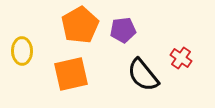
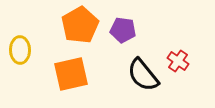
purple pentagon: rotated 15 degrees clockwise
yellow ellipse: moved 2 px left, 1 px up
red cross: moved 3 px left, 3 px down
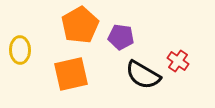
purple pentagon: moved 2 px left, 7 px down
black semicircle: rotated 21 degrees counterclockwise
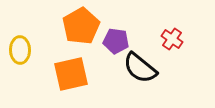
orange pentagon: moved 1 px right, 1 px down
purple pentagon: moved 5 px left, 4 px down
red cross: moved 6 px left, 22 px up
black semicircle: moved 3 px left, 7 px up; rotated 9 degrees clockwise
